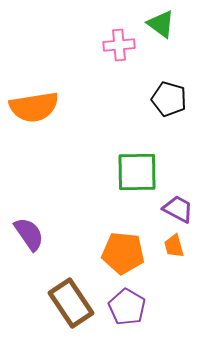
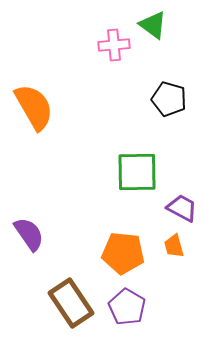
green triangle: moved 8 px left, 1 px down
pink cross: moved 5 px left
orange semicircle: rotated 111 degrees counterclockwise
purple trapezoid: moved 4 px right, 1 px up
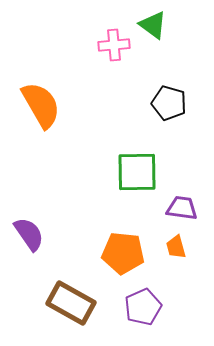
black pentagon: moved 4 px down
orange semicircle: moved 7 px right, 2 px up
purple trapezoid: rotated 20 degrees counterclockwise
orange trapezoid: moved 2 px right, 1 px down
brown rectangle: rotated 27 degrees counterclockwise
purple pentagon: moved 16 px right; rotated 18 degrees clockwise
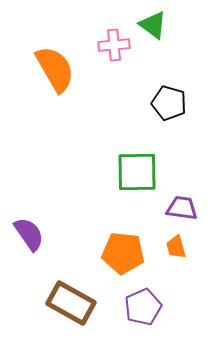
orange semicircle: moved 14 px right, 36 px up
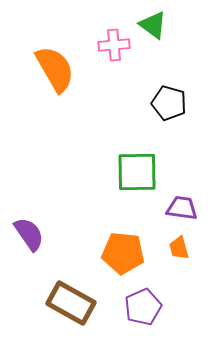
orange trapezoid: moved 3 px right, 1 px down
